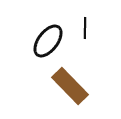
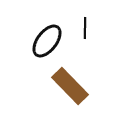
black ellipse: moved 1 px left
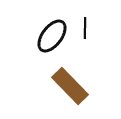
black ellipse: moved 5 px right, 5 px up
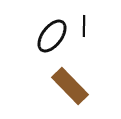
black line: moved 1 px left, 2 px up
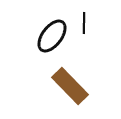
black line: moved 3 px up
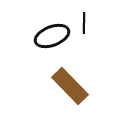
black ellipse: rotated 32 degrees clockwise
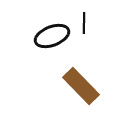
brown rectangle: moved 11 px right
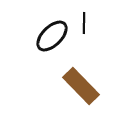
black ellipse: rotated 24 degrees counterclockwise
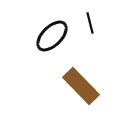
black line: moved 6 px right; rotated 15 degrees counterclockwise
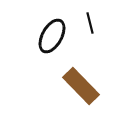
black ellipse: rotated 16 degrees counterclockwise
